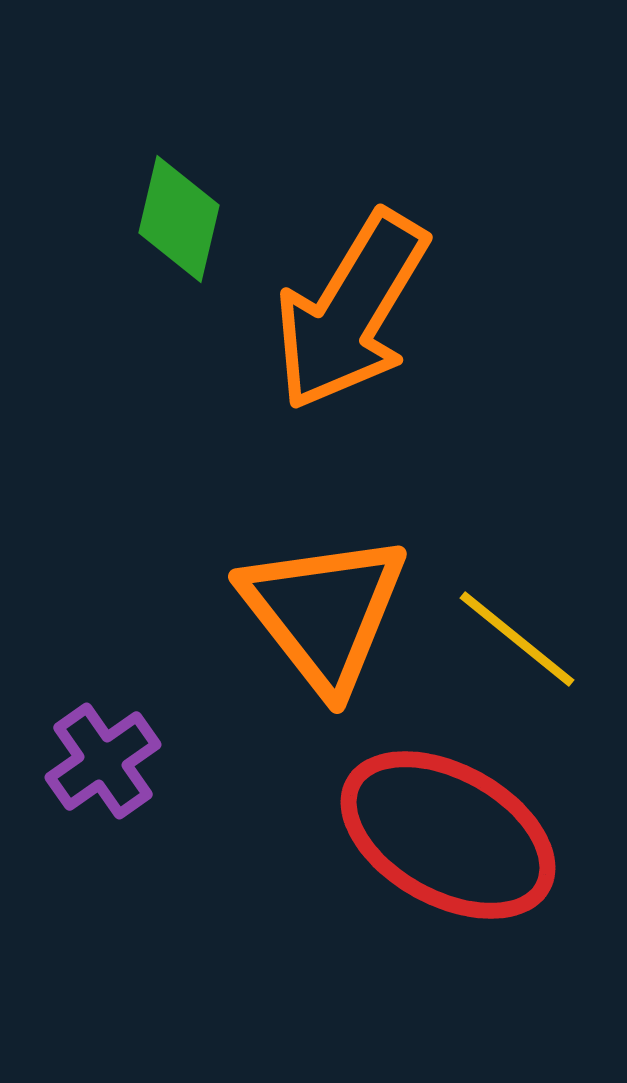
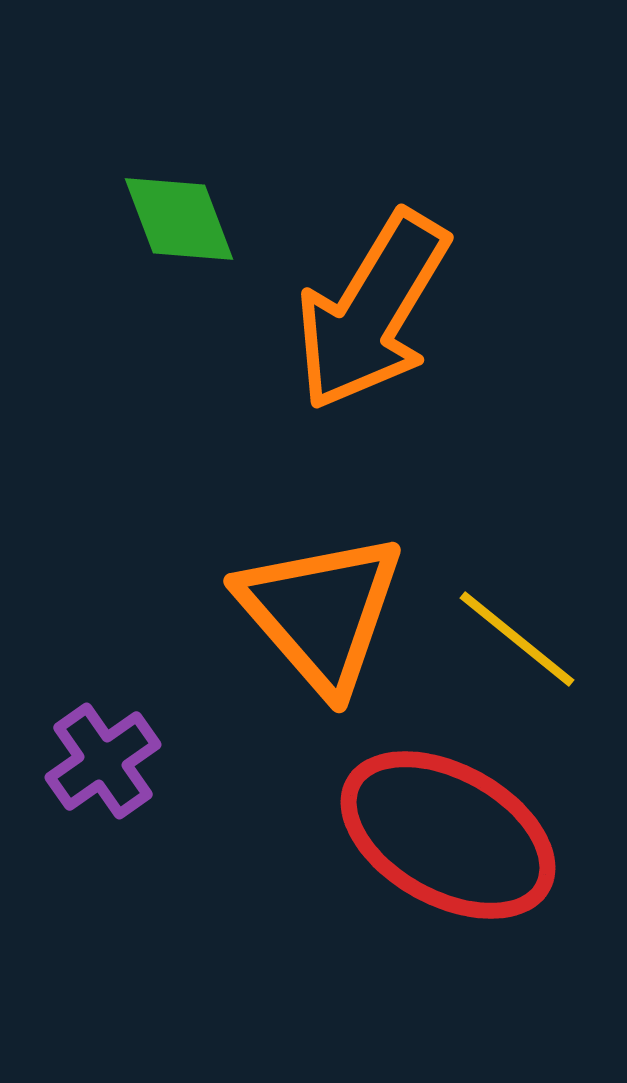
green diamond: rotated 34 degrees counterclockwise
orange arrow: moved 21 px right
orange triangle: moved 3 px left; rotated 3 degrees counterclockwise
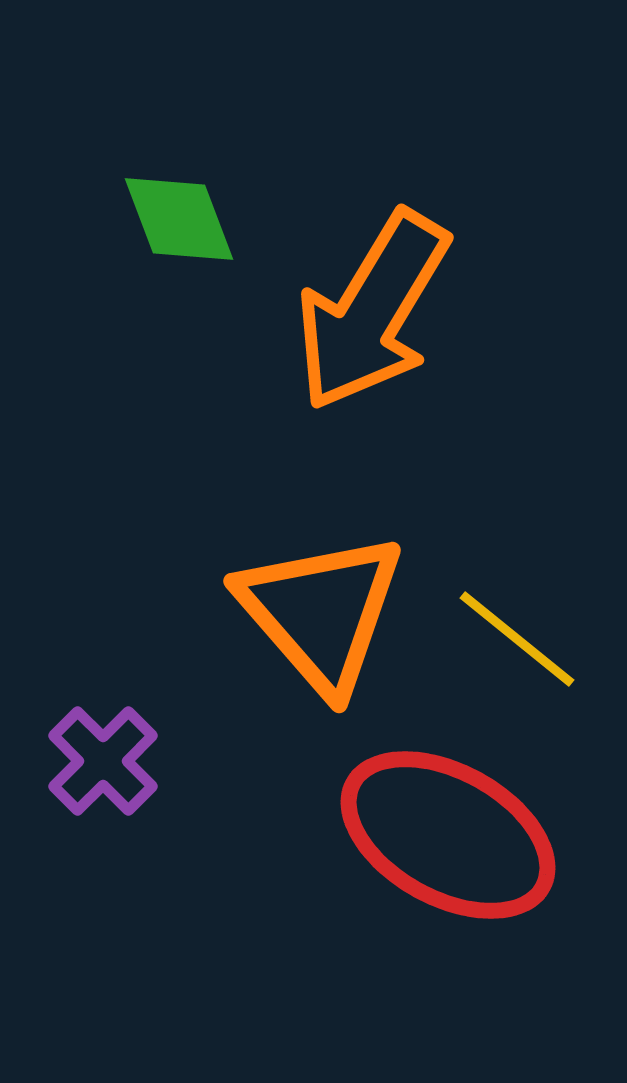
purple cross: rotated 10 degrees counterclockwise
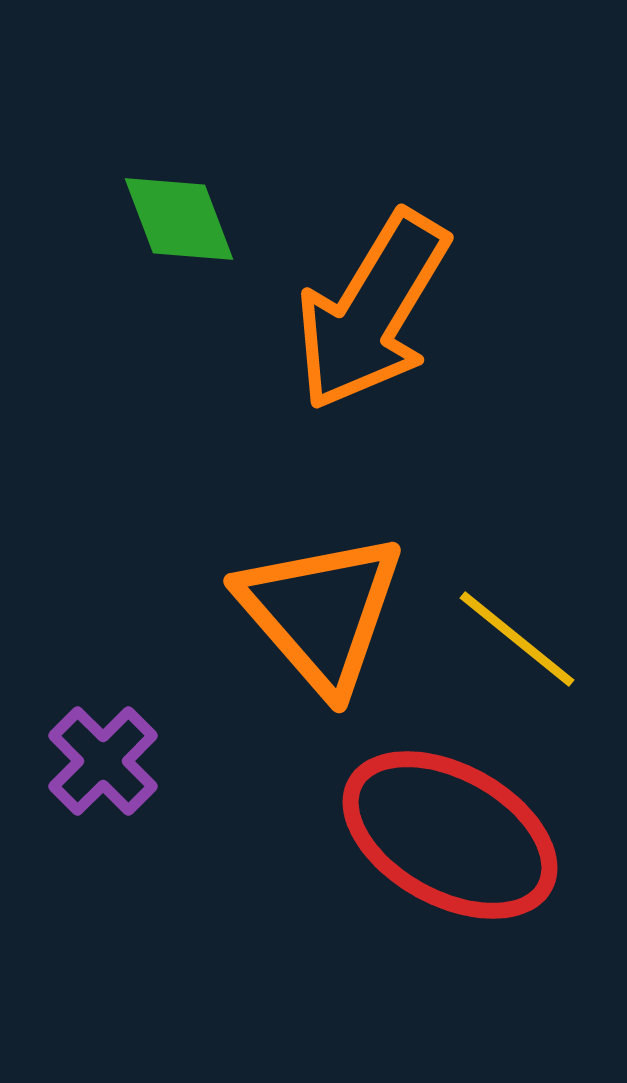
red ellipse: moved 2 px right
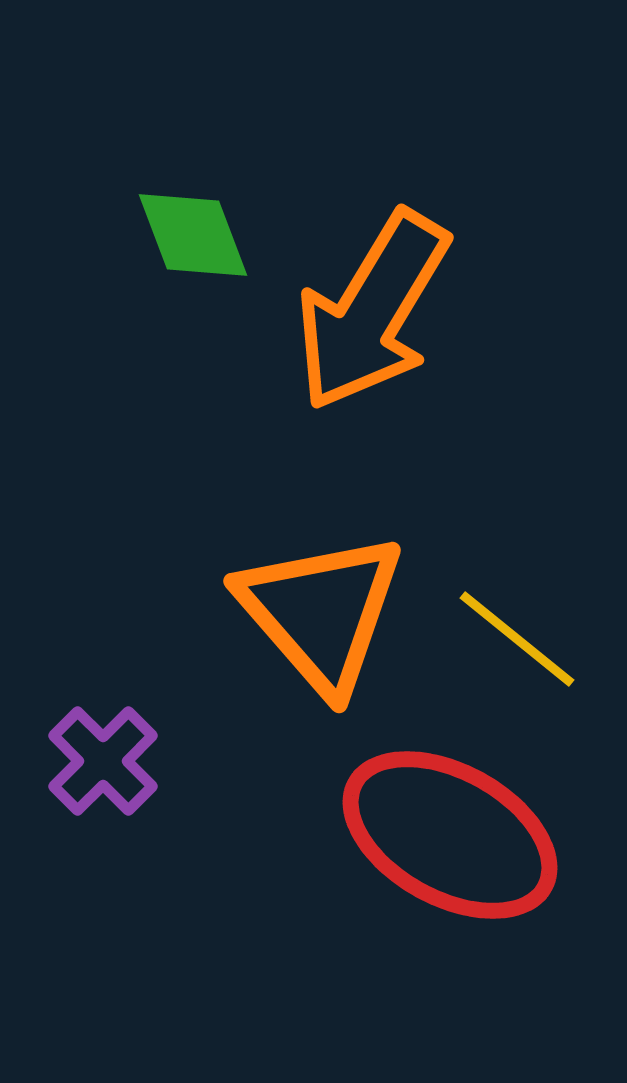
green diamond: moved 14 px right, 16 px down
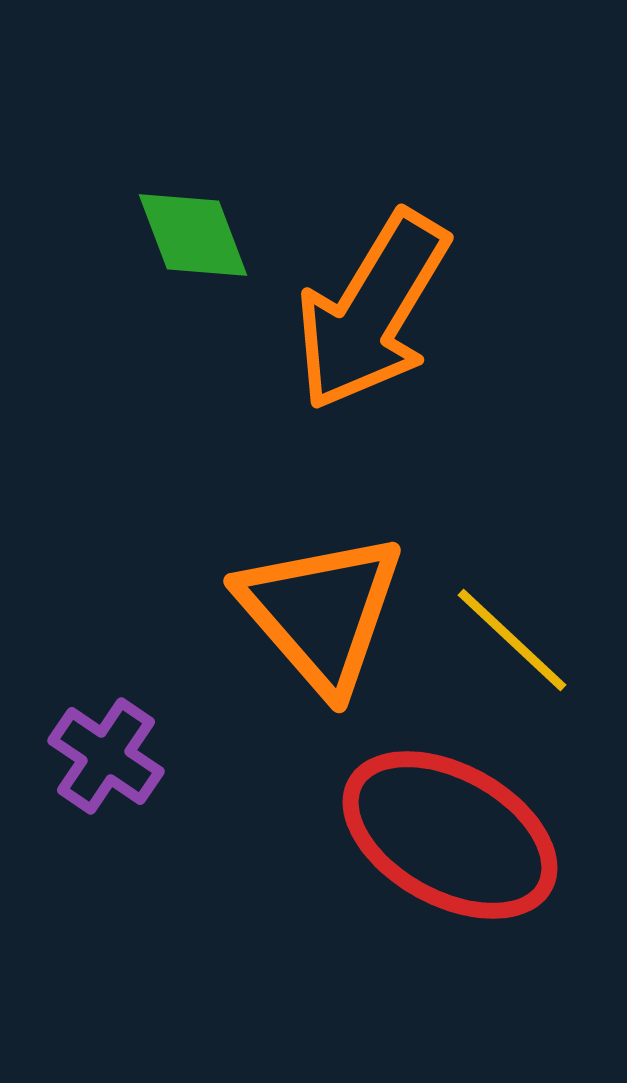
yellow line: moved 5 px left, 1 px down; rotated 4 degrees clockwise
purple cross: moved 3 px right, 5 px up; rotated 11 degrees counterclockwise
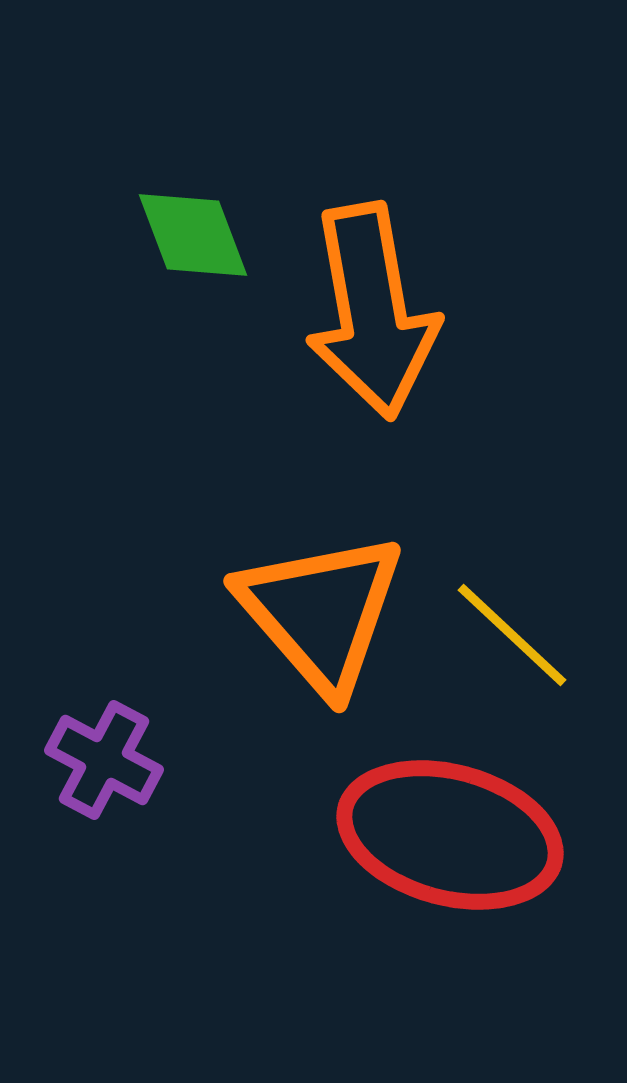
orange arrow: rotated 41 degrees counterclockwise
yellow line: moved 5 px up
purple cross: moved 2 px left, 4 px down; rotated 6 degrees counterclockwise
red ellipse: rotated 14 degrees counterclockwise
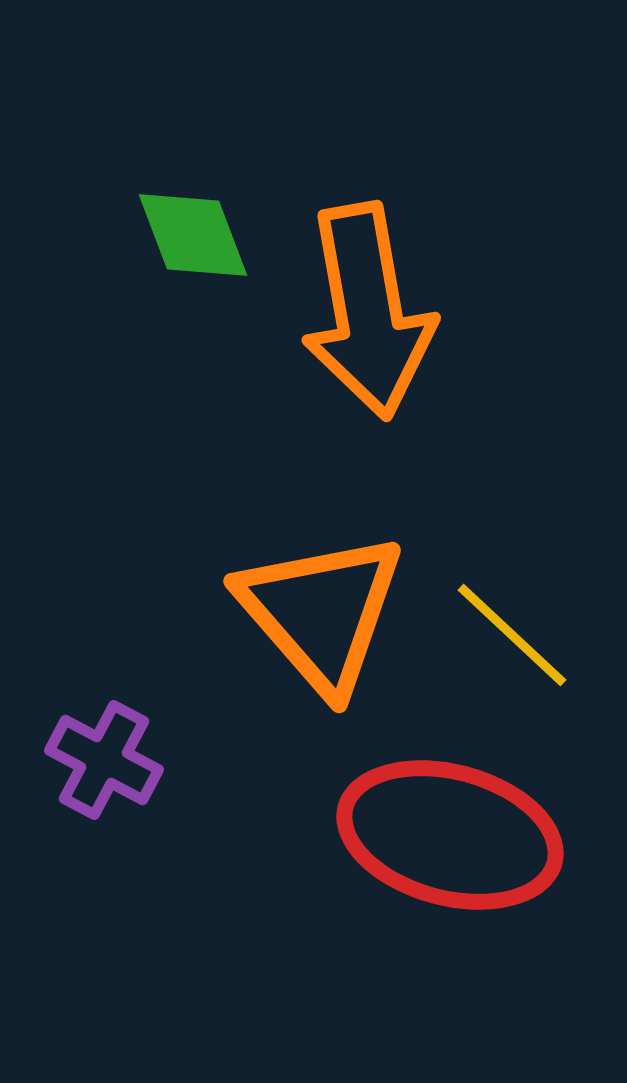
orange arrow: moved 4 px left
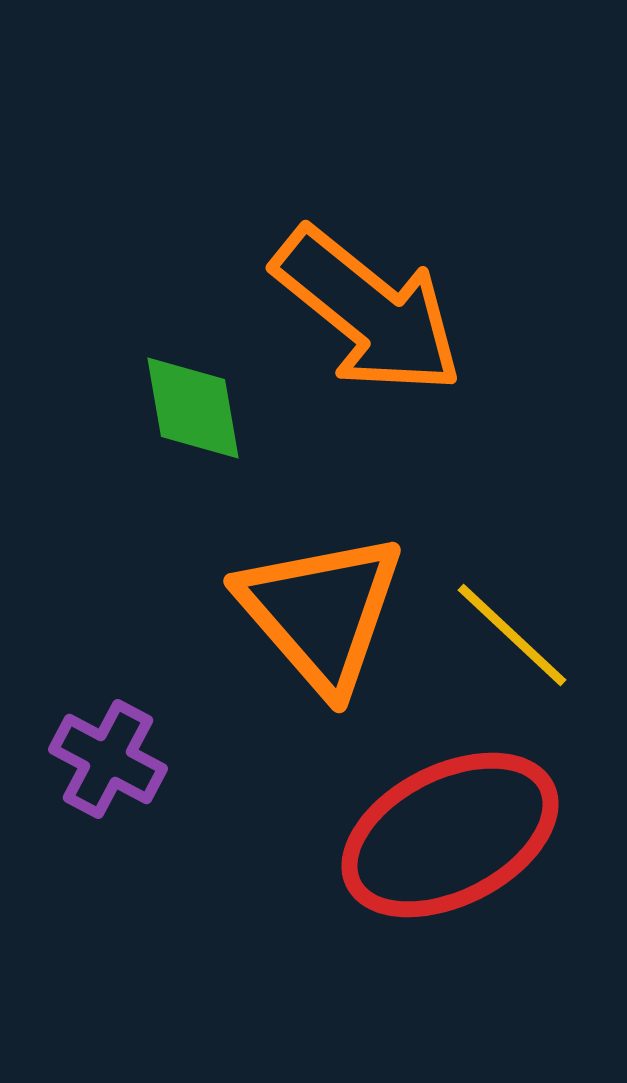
green diamond: moved 173 px down; rotated 11 degrees clockwise
orange arrow: rotated 41 degrees counterclockwise
purple cross: moved 4 px right, 1 px up
red ellipse: rotated 42 degrees counterclockwise
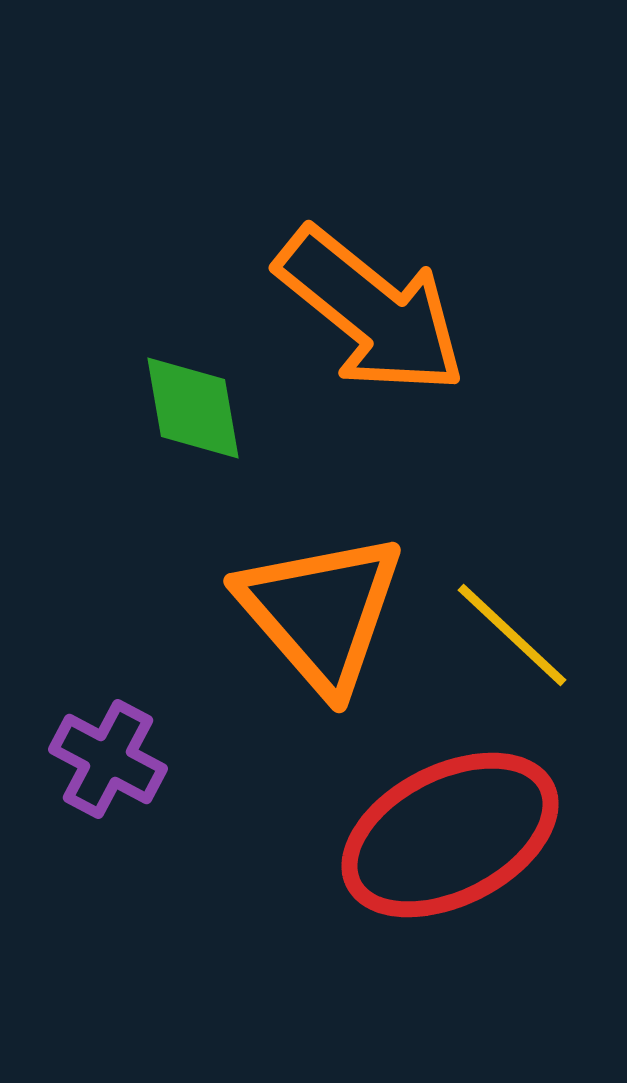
orange arrow: moved 3 px right
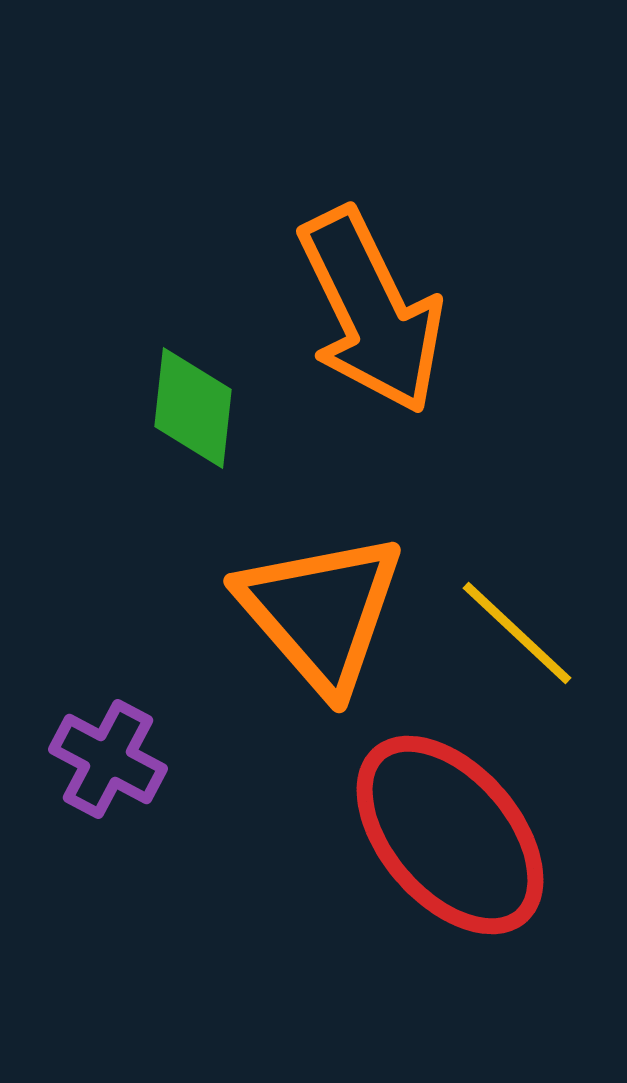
orange arrow: rotated 25 degrees clockwise
green diamond: rotated 16 degrees clockwise
yellow line: moved 5 px right, 2 px up
red ellipse: rotated 76 degrees clockwise
